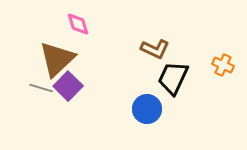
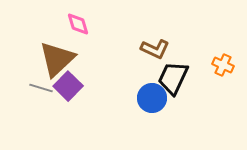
blue circle: moved 5 px right, 11 px up
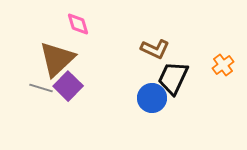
orange cross: rotated 30 degrees clockwise
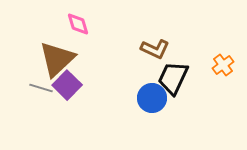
purple square: moved 1 px left, 1 px up
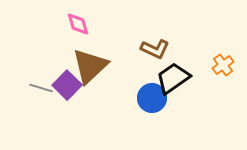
brown triangle: moved 33 px right, 7 px down
black trapezoid: rotated 30 degrees clockwise
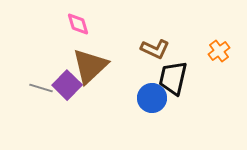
orange cross: moved 4 px left, 14 px up
black trapezoid: rotated 42 degrees counterclockwise
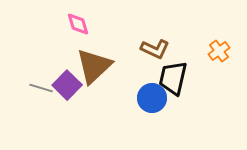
brown triangle: moved 4 px right
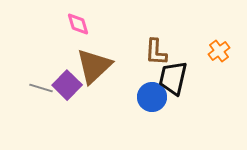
brown L-shape: moved 1 px right, 3 px down; rotated 68 degrees clockwise
blue circle: moved 1 px up
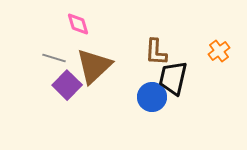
gray line: moved 13 px right, 30 px up
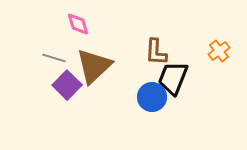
black trapezoid: rotated 9 degrees clockwise
